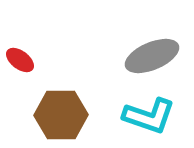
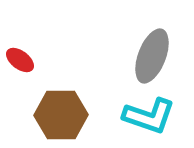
gray ellipse: rotated 46 degrees counterclockwise
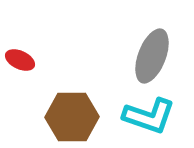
red ellipse: rotated 12 degrees counterclockwise
brown hexagon: moved 11 px right, 2 px down
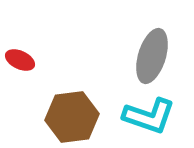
gray ellipse: rotated 4 degrees counterclockwise
brown hexagon: rotated 6 degrees counterclockwise
